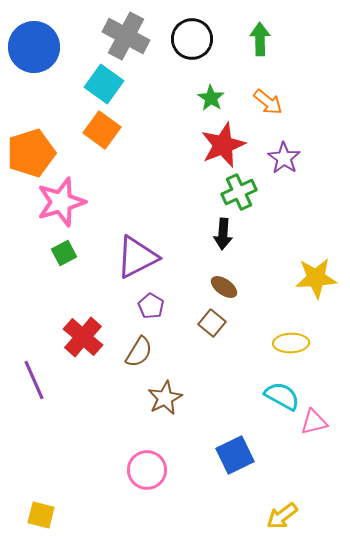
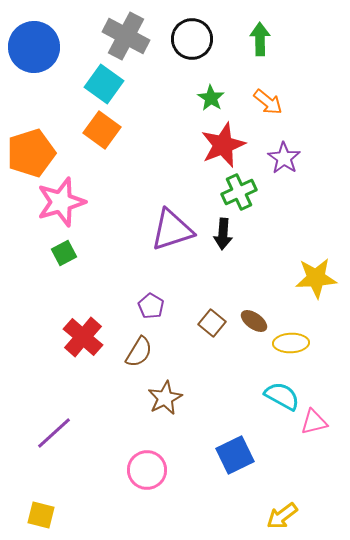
purple triangle: moved 35 px right, 27 px up; rotated 9 degrees clockwise
brown ellipse: moved 30 px right, 34 px down
purple line: moved 20 px right, 53 px down; rotated 72 degrees clockwise
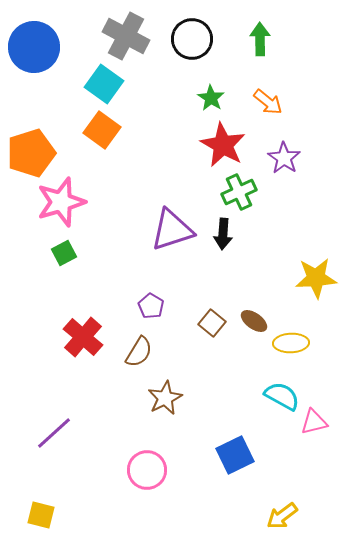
red star: rotated 21 degrees counterclockwise
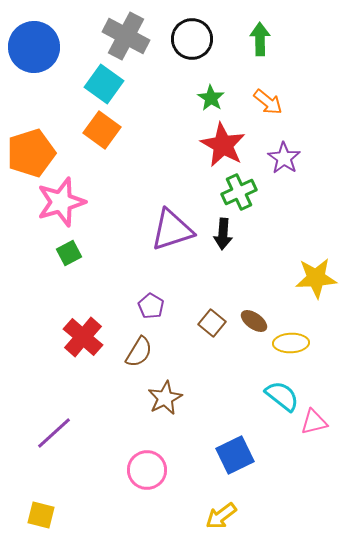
green square: moved 5 px right
cyan semicircle: rotated 9 degrees clockwise
yellow arrow: moved 61 px left
